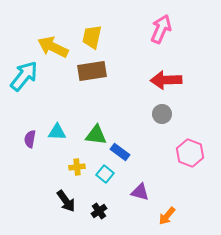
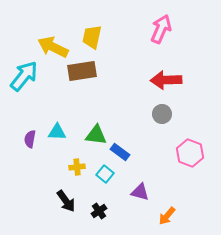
brown rectangle: moved 10 px left
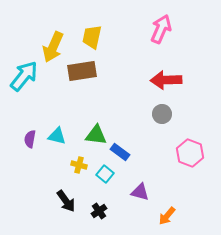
yellow arrow: rotated 92 degrees counterclockwise
cyan triangle: moved 4 px down; rotated 12 degrees clockwise
yellow cross: moved 2 px right, 2 px up; rotated 21 degrees clockwise
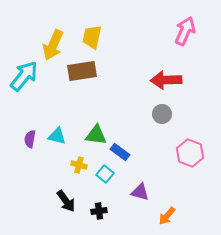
pink arrow: moved 24 px right, 2 px down
yellow arrow: moved 2 px up
black cross: rotated 28 degrees clockwise
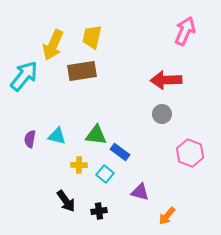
yellow cross: rotated 14 degrees counterclockwise
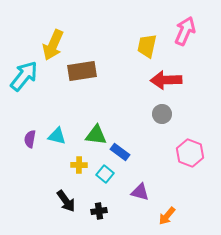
yellow trapezoid: moved 55 px right, 9 px down
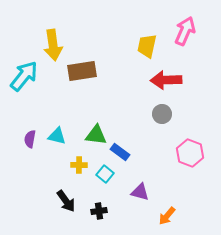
yellow arrow: rotated 32 degrees counterclockwise
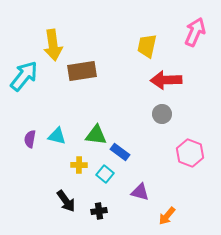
pink arrow: moved 10 px right, 1 px down
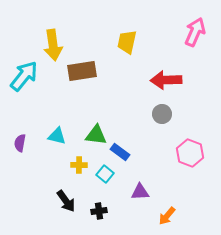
yellow trapezoid: moved 20 px left, 4 px up
purple semicircle: moved 10 px left, 4 px down
purple triangle: rotated 18 degrees counterclockwise
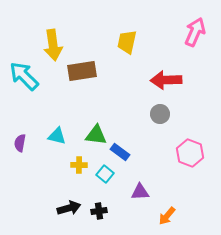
cyan arrow: rotated 84 degrees counterclockwise
gray circle: moved 2 px left
black arrow: moved 3 px right, 7 px down; rotated 70 degrees counterclockwise
